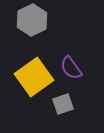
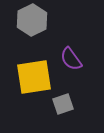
purple semicircle: moved 9 px up
yellow square: rotated 27 degrees clockwise
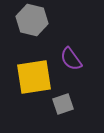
gray hexagon: rotated 20 degrees counterclockwise
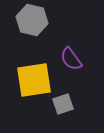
yellow square: moved 3 px down
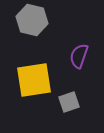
purple semicircle: moved 8 px right, 3 px up; rotated 55 degrees clockwise
gray square: moved 6 px right, 2 px up
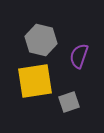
gray hexagon: moved 9 px right, 20 px down
yellow square: moved 1 px right, 1 px down
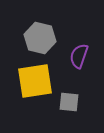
gray hexagon: moved 1 px left, 2 px up
gray square: rotated 25 degrees clockwise
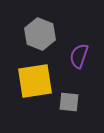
gray hexagon: moved 4 px up; rotated 8 degrees clockwise
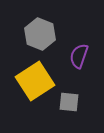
yellow square: rotated 24 degrees counterclockwise
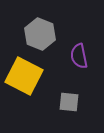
purple semicircle: rotated 30 degrees counterclockwise
yellow square: moved 11 px left, 5 px up; rotated 30 degrees counterclockwise
